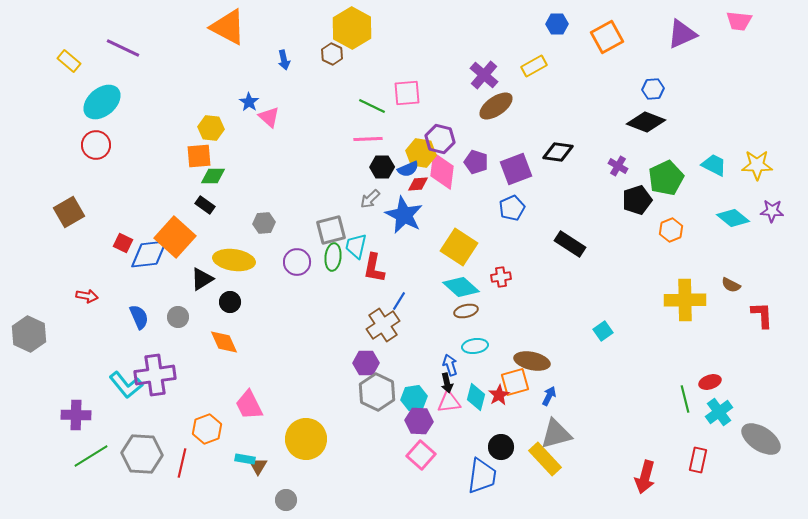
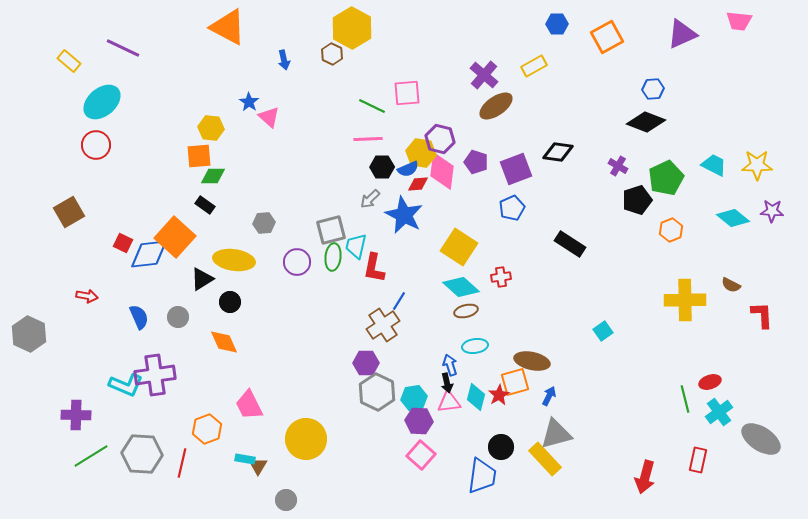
cyan L-shape at (126, 385): rotated 28 degrees counterclockwise
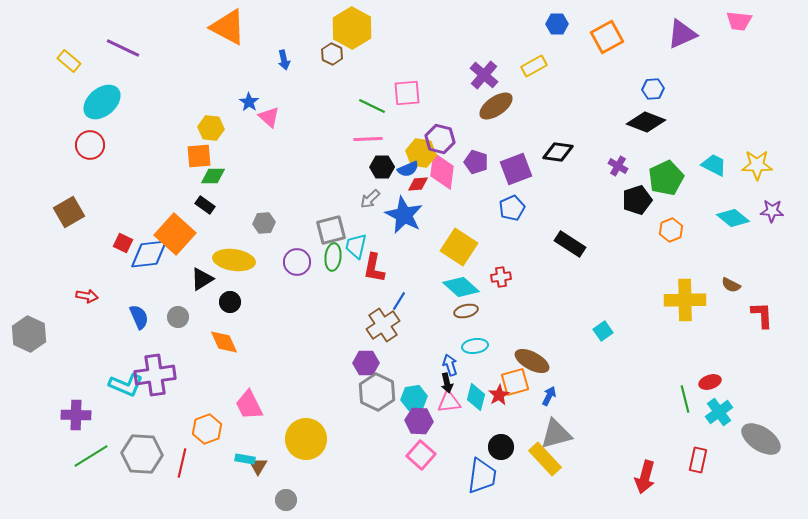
red circle at (96, 145): moved 6 px left
orange square at (175, 237): moved 3 px up
brown ellipse at (532, 361): rotated 16 degrees clockwise
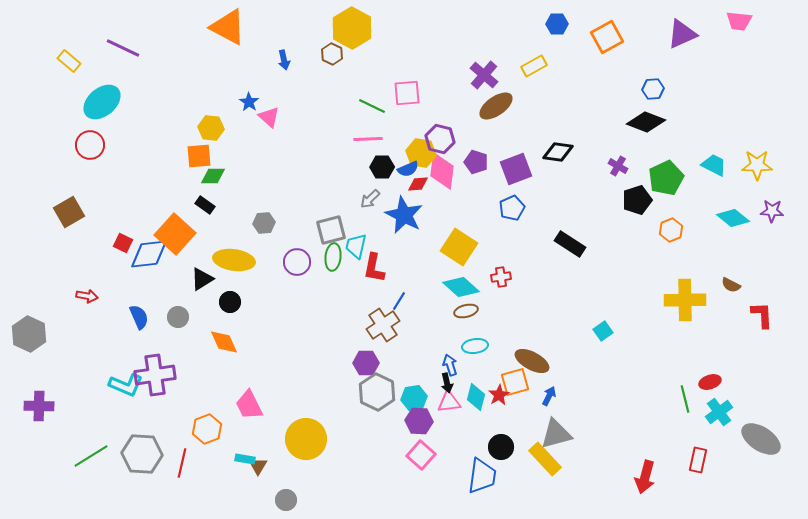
purple cross at (76, 415): moved 37 px left, 9 px up
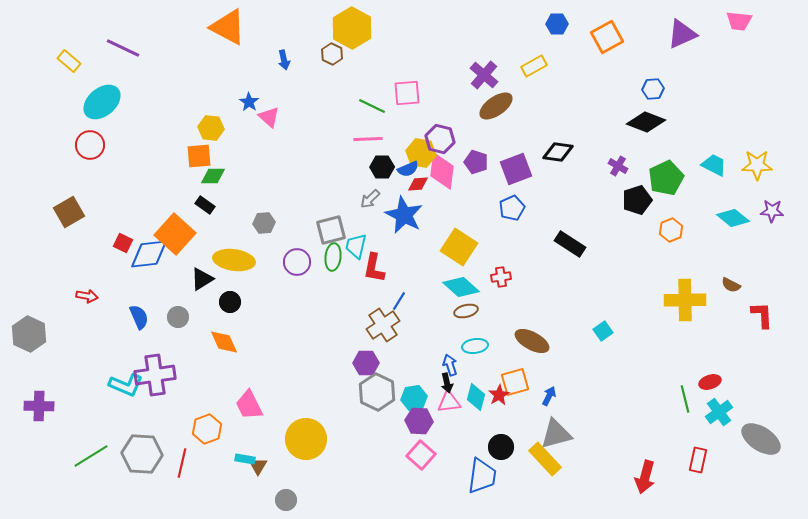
brown ellipse at (532, 361): moved 20 px up
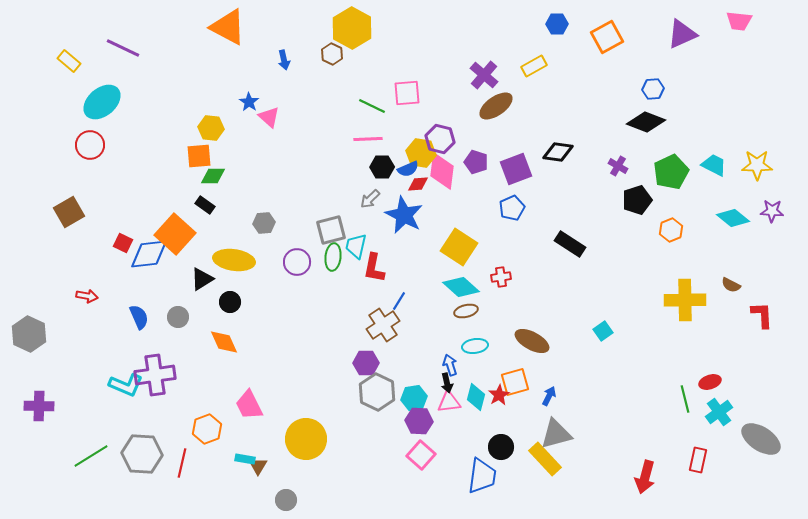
green pentagon at (666, 178): moved 5 px right, 6 px up
